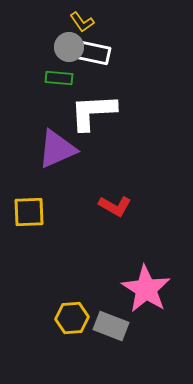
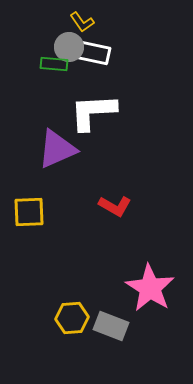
green rectangle: moved 5 px left, 14 px up
pink star: moved 4 px right, 1 px up
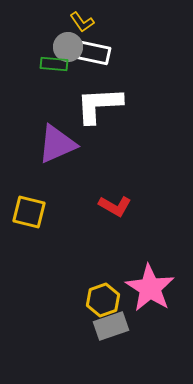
gray circle: moved 1 px left
white L-shape: moved 6 px right, 7 px up
purple triangle: moved 5 px up
yellow square: rotated 16 degrees clockwise
yellow hexagon: moved 31 px right, 18 px up; rotated 16 degrees counterclockwise
gray rectangle: rotated 40 degrees counterclockwise
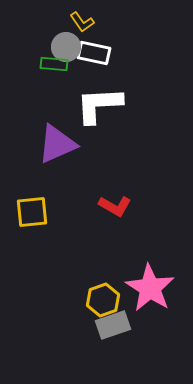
gray circle: moved 2 px left
yellow square: moved 3 px right; rotated 20 degrees counterclockwise
gray rectangle: moved 2 px right, 1 px up
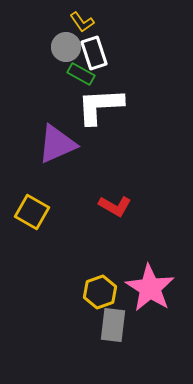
white rectangle: rotated 60 degrees clockwise
green rectangle: moved 27 px right, 10 px down; rotated 24 degrees clockwise
white L-shape: moved 1 px right, 1 px down
yellow square: rotated 36 degrees clockwise
yellow hexagon: moved 3 px left, 8 px up
gray rectangle: rotated 64 degrees counterclockwise
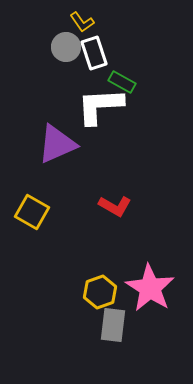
green rectangle: moved 41 px right, 8 px down
